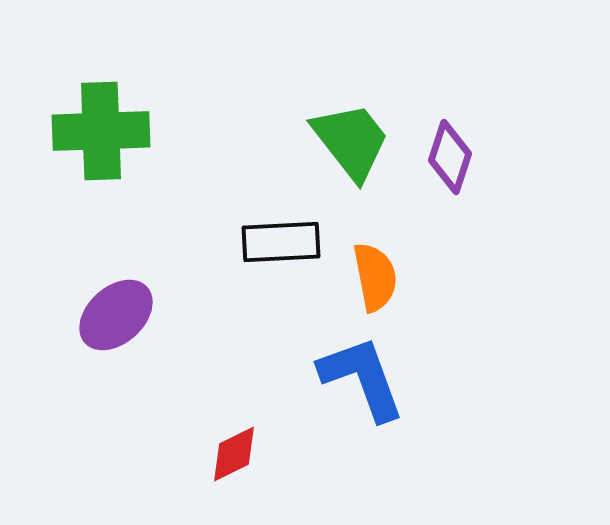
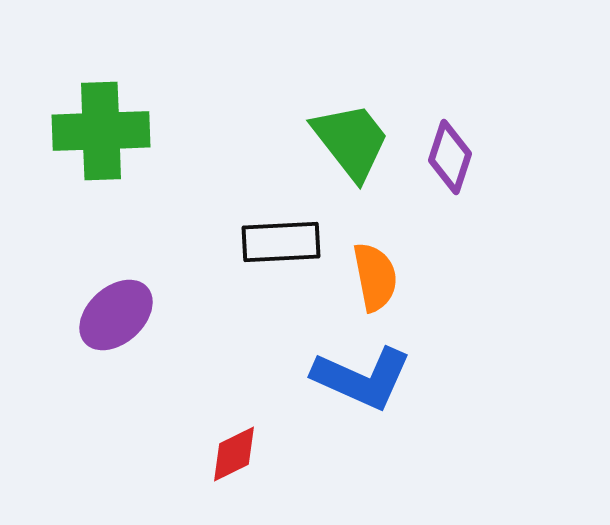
blue L-shape: rotated 134 degrees clockwise
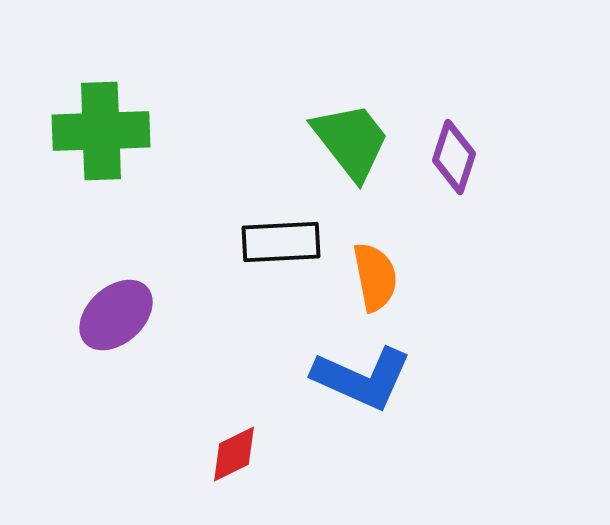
purple diamond: moved 4 px right
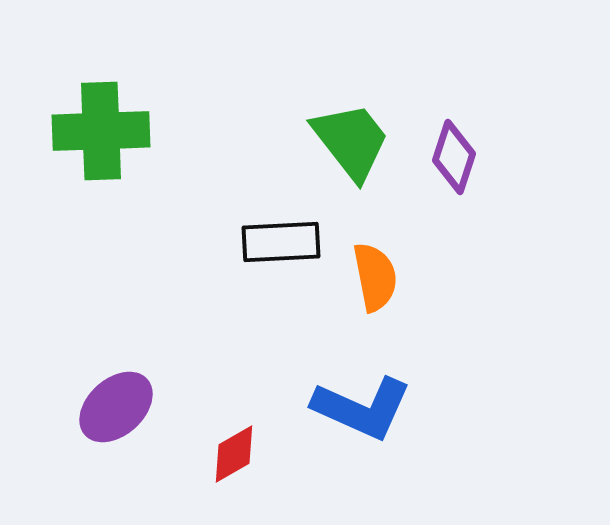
purple ellipse: moved 92 px down
blue L-shape: moved 30 px down
red diamond: rotated 4 degrees counterclockwise
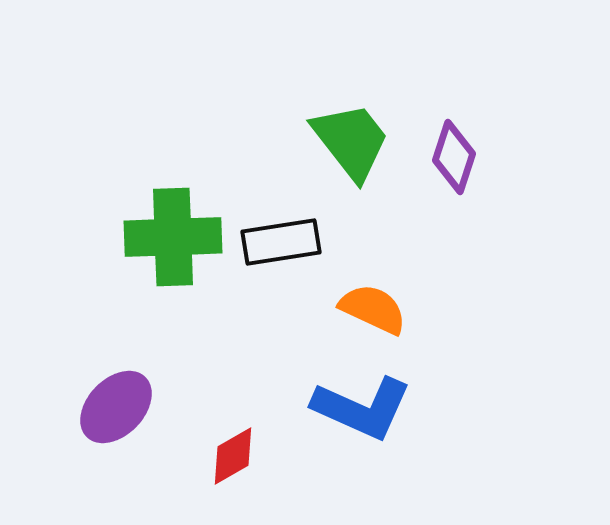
green cross: moved 72 px right, 106 px down
black rectangle: rotated 6 degrees counterclockwise
orange semicircle: moved 2 px left, 32 px down; rotated 54 degrees counterclockwise
purple ellipse: rotated 4 degrees counterclockwise
red diamond: moved 1 px left, 2 px down
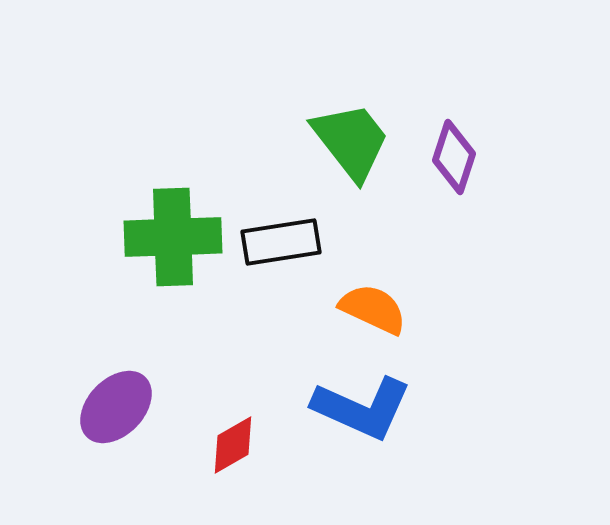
red diamond: moved 11 px up
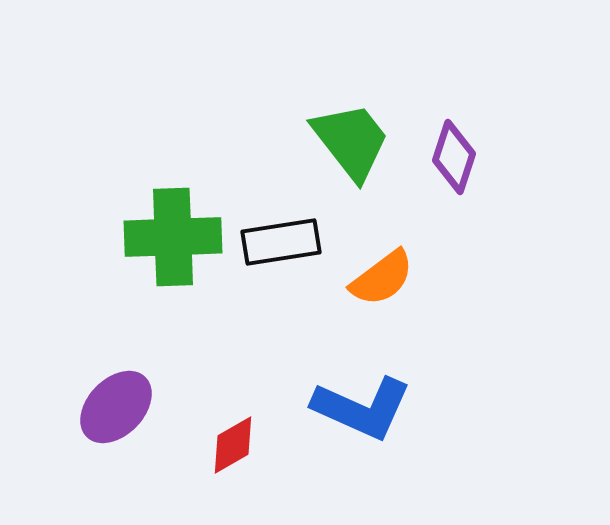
orange semicircle: moved 9 px right, 31 px up; rotated 118 degrees clockwise
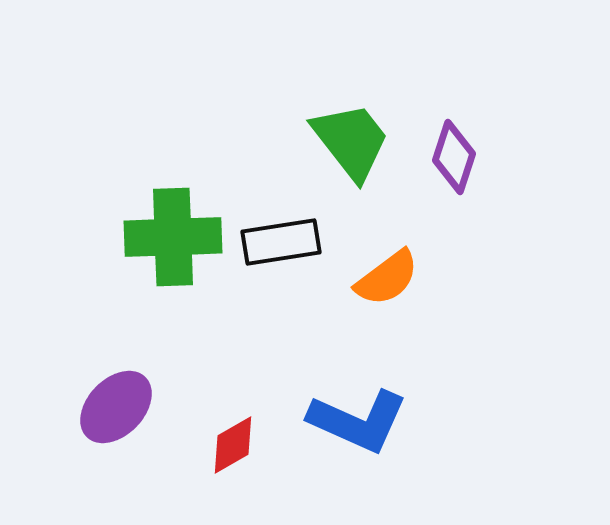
orange semicircle: moved 5 px right
blue L-shape: moved 4 px left, 13 px down
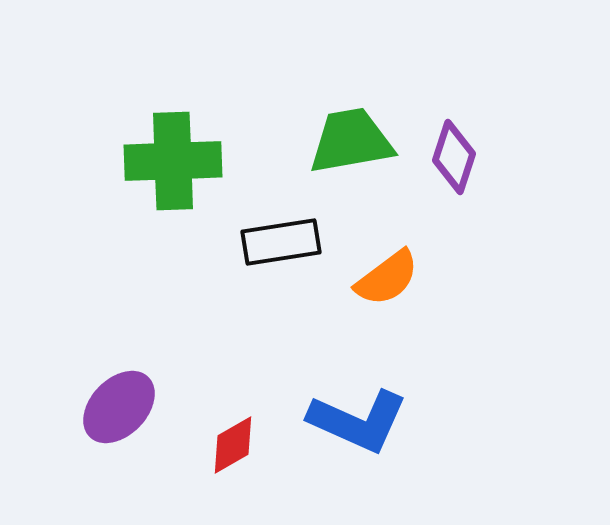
green trapezoid: rotated 62 degrees counterclockwise
green cross: moved 76 px up
purple ellipse: moved 3 px right
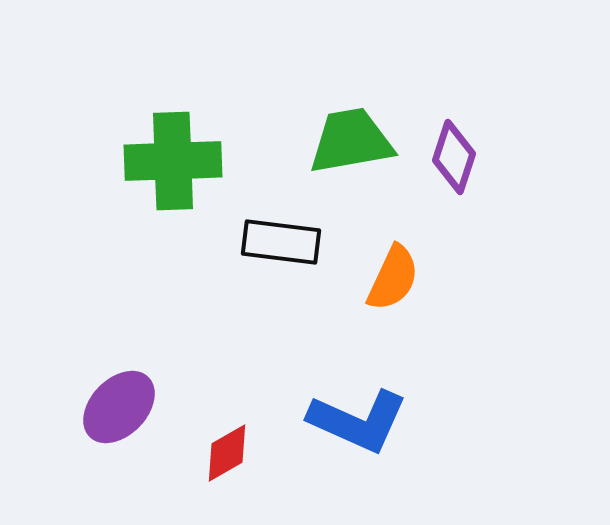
black rectangle: rotated 16 degrees clockwise
orange semicircle: moved 6 px right; rotated 28 degrees counterclockwise
red diamond: moved 6 px left, 8 px down
